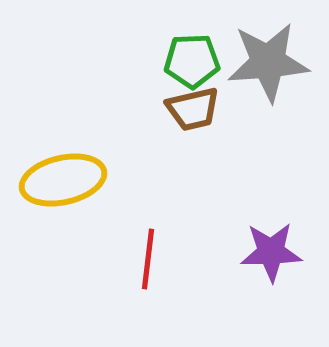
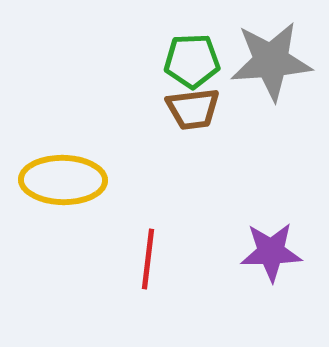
gray star: moved 3 px right, 1 px up
brown trapezoid: rotated 6 degrees clockwise
yellow ellipse: rotated 14 degrees clockwise
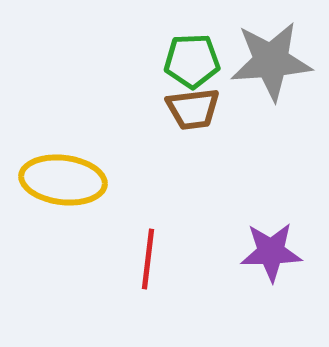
yellow ellipse: rotated 6 degrees clockwise
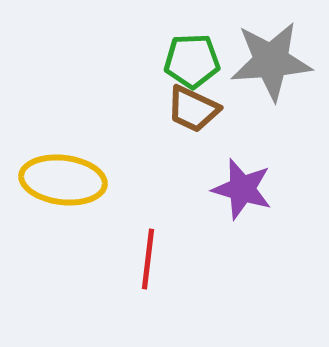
brown trapezoid: rotated 32 degrees clockwise
purple star: moved 29 px left, 63 px up; rotated 18 degrees clockwise
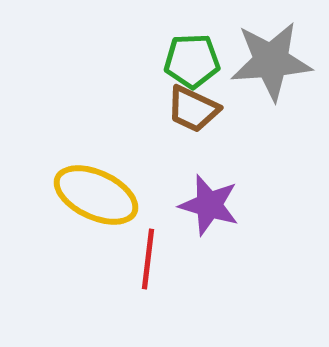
yellow ellipse: moved 33 px right, 15 px down; rotated 18 degrees clockwise
purple star: moved 33 px left, 16 px down
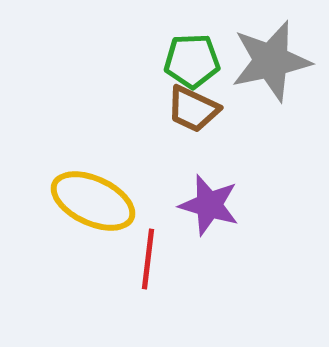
gray star: rotated 8 degrees counterclockwise
yellow ellipse: moved 3 px left, 6 px down
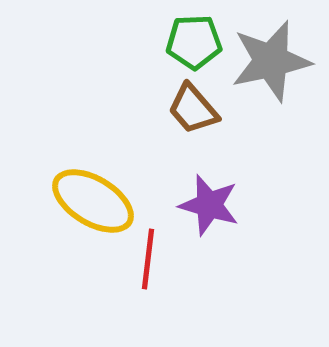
green pentagon: moved 2 px right, 19 px up
brown trapezoid: rotated 24 degrees clockwise
yellow ellipse: rotated 6 degrees clockwise
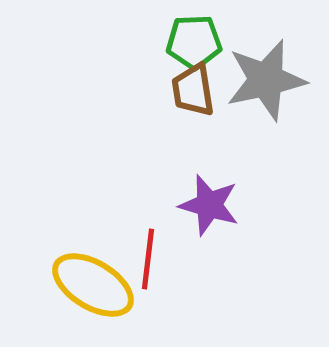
gray star: moved 5 px left, 19 px down
brown trapezoid: moved 19 px up; rotated 32 degrees clockwise
yellow ellipse: moved 84 px down
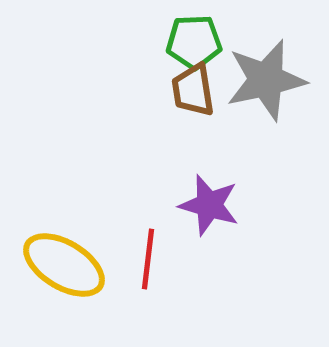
yellow ellipse: moved 29 px left, 20 px up
